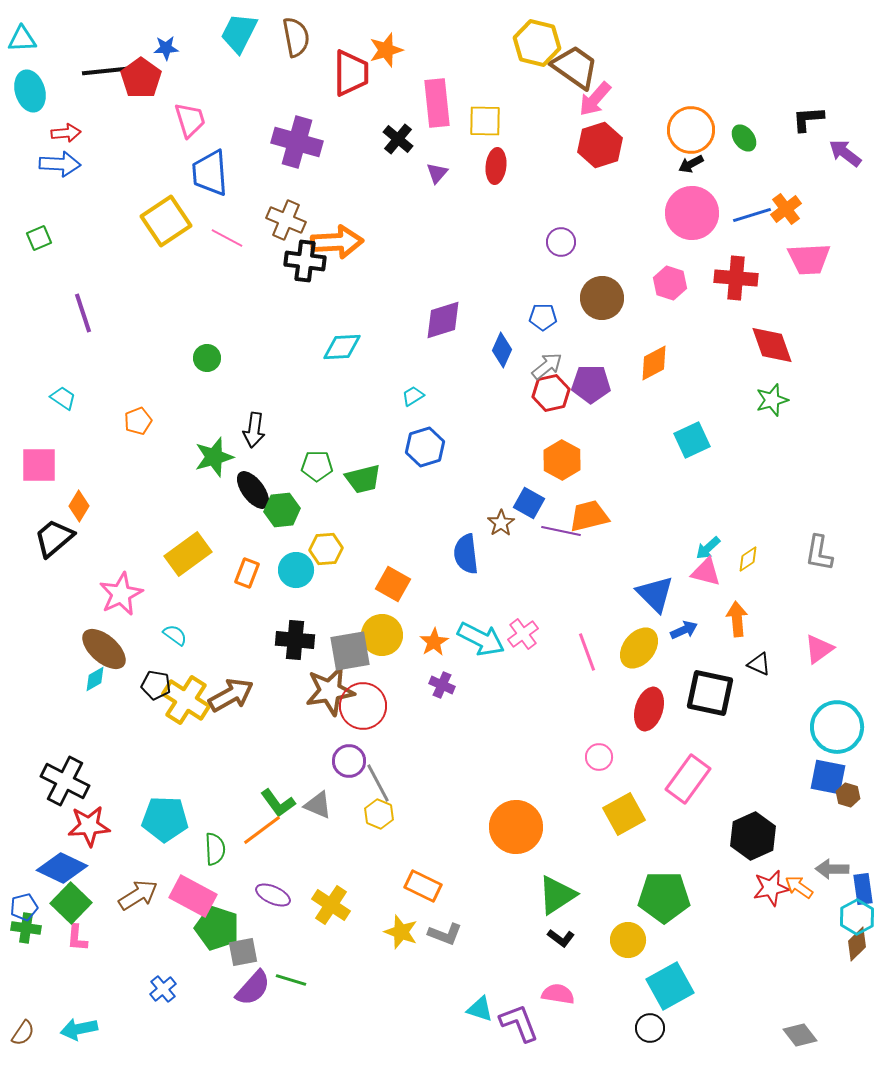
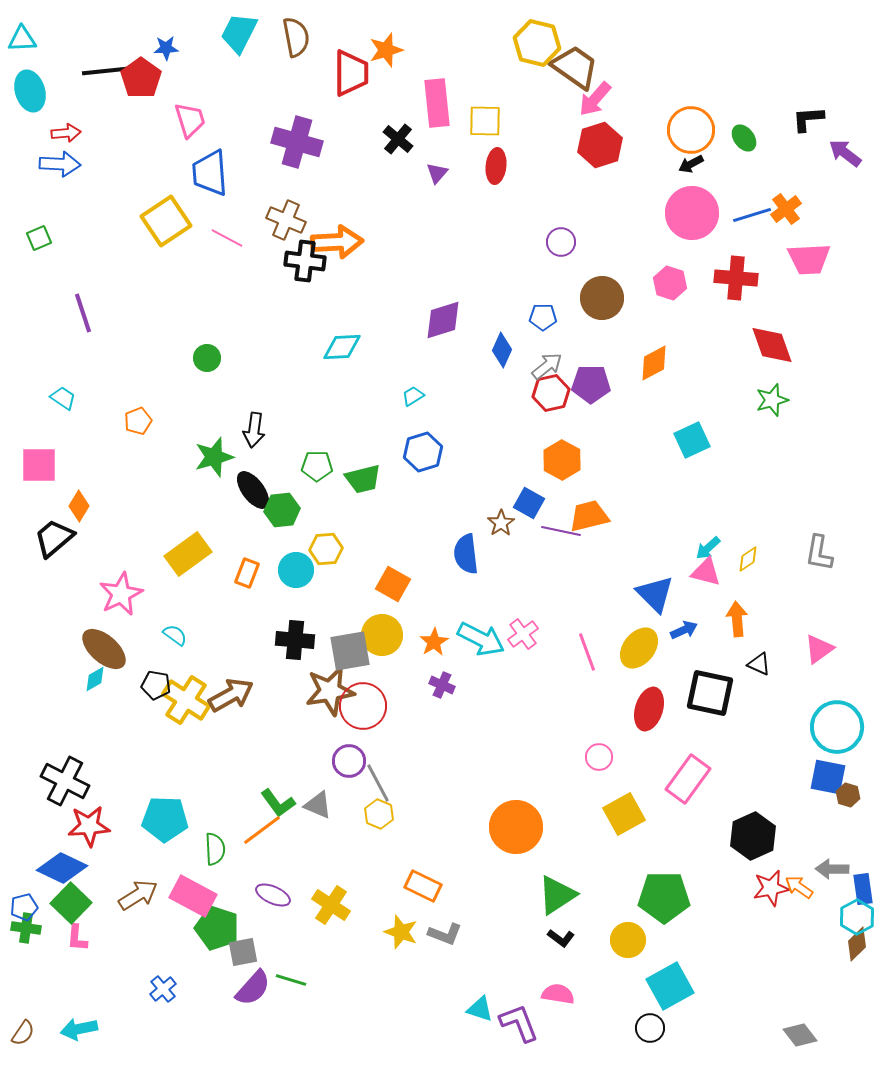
blue hexagon at (425, 447): moved 2 px left, 5 px down
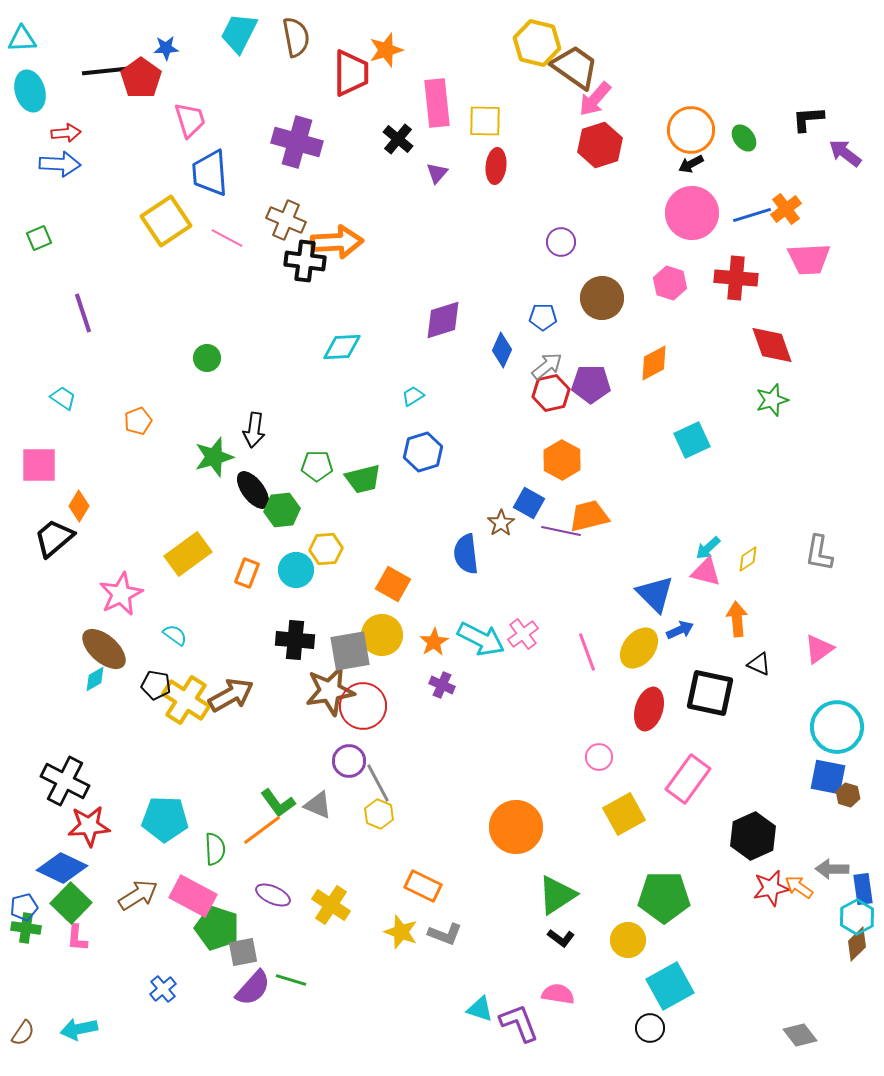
blue arrow at (684, 630): moved 4 px left
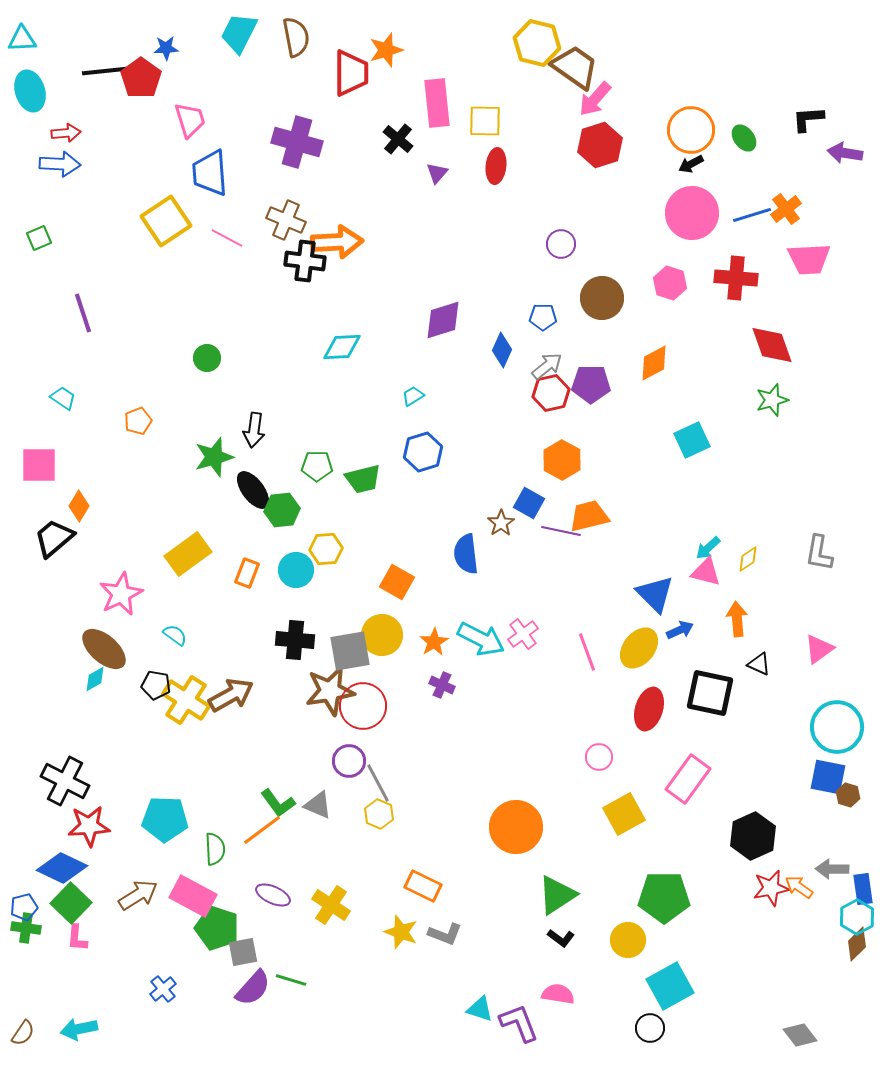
purple arrow at (845, 153): rotated 28 degrees counterclockwise
purple circle at (561, 242): moved 2 px down
orange square at (393, 584): moved 4 px right, 2 px up
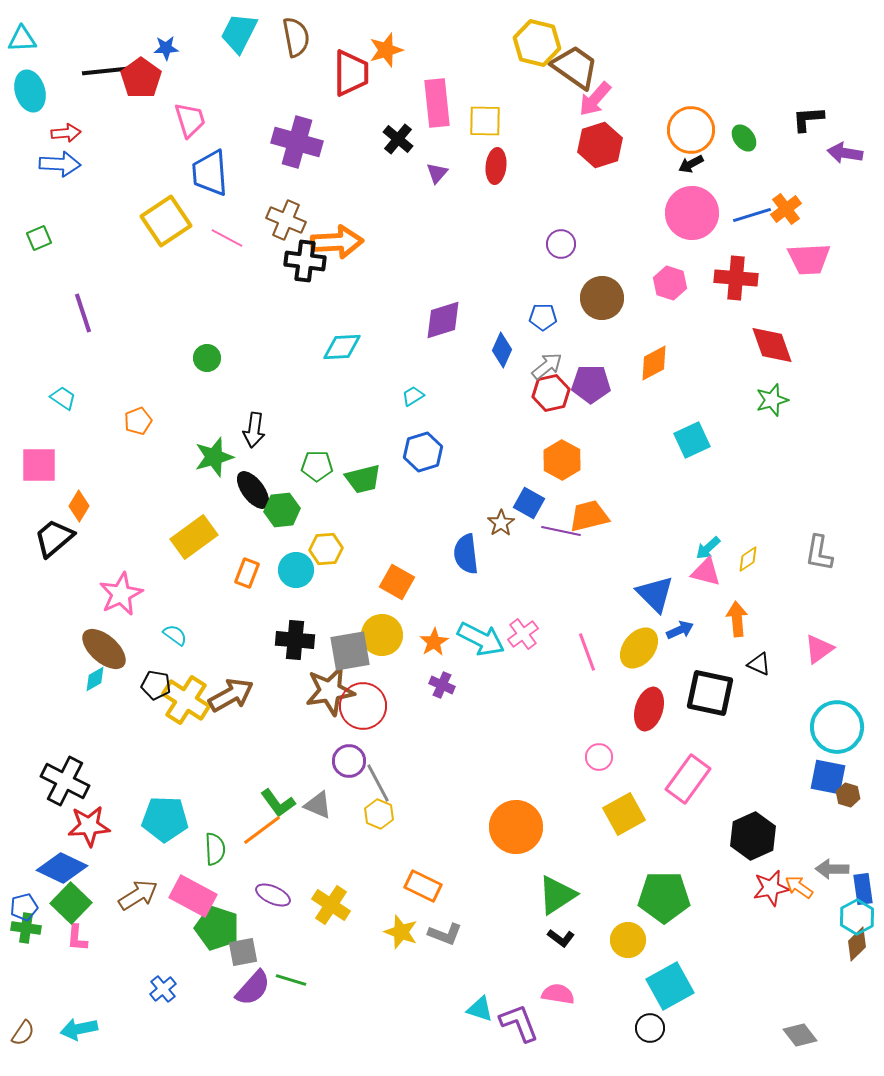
yellow rectangle at (188, 554): moved 6 px right, 17 px up
